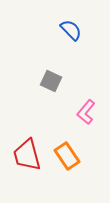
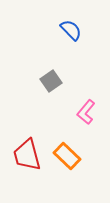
gray square: rotated 30 degrees clockwise
orange rectangle: rotated 12 degrees counterclockwise
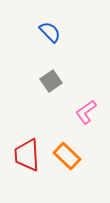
blue semicircle: moved 21 px left, 2 px down
pink L-shape: rotated 15 degrees clockwise
red trapezoid: rotated 12 degrees clockwise
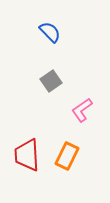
pink L-shape: moved 4 px left, 2 px up
orange rectangle: rotated 72 degrees clockwise
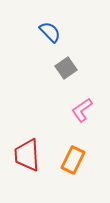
gray square: moved 15 px right, 13 px up
orange rectangle: moved 6 px right, 4 px down
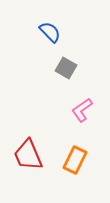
gray square: rotated 25 degrees counterclockwise
red trapezoid: moved 1 px right; rotated 20 degrees counterclockwise
orange rectangle: moved 2 px right
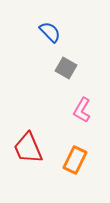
pink L-shape: rotated 25 degrees counterclockwise
red trapezoid: moved 7 px up
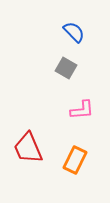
blue semicircle: moved 24 px right
pink L-shape: rotated 125 degrees counterclockwise
